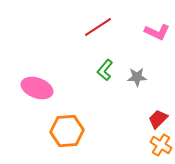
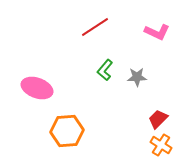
red line: moved 3 px left
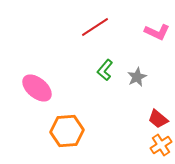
gray star: rotated 24 degrees counterclockwise
pink ellipse: rotated 20 degrees clockwise
red trapezoid: rotated 95 degrees counterclockwise
orange cross: rotated 25 degrees clockwise
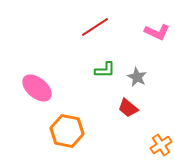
green L-shape: rotated 130 degrees counterclockwise
gray star: rotated 18 degrees counterclockwise
red trapezoid: moved 30 px left, 11 px up
orange hexagon: rotated 16 degrees clockwise
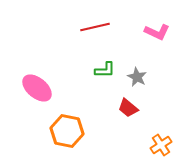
red line: rotated 20 degrees clockwise
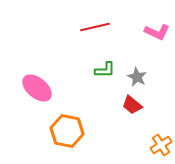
red trapezoid: moved 4 px right, 3 px up
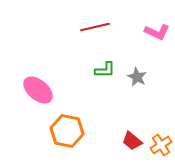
pink ellipse: moved 1 px right, 2 px down
red trapezoid: moved 36 px down
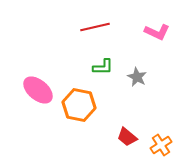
green L-shape: moved 2 px left, 3 px up
orange hexagon: moved 12 px right, 26 px up
red trapezoid: moved 5 px left, 4 px up
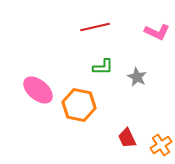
red trapezoid: moved 1 px down; rotated 25 degrees clockwise
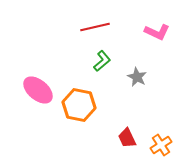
green L-shape: moved 1 px left, 6 px up; rotated 40 degrees counterclockwise
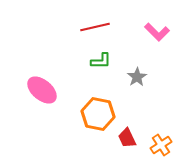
pink L-shape: rotated 20 degrees clockwise
green L-shape: moved 1 px left; rotated 40 degrees clockwise
gray star: rotated 12 degrees clockwise
pink ellipse: moved 4 px right
orange hexagon: moved 19 px right, 9 px down
